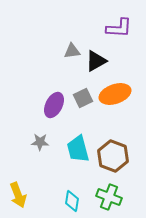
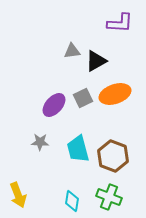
purple L-shape: moved 1 px right, 5 px up
purple ellipse: rotated 15 degrees clockwise
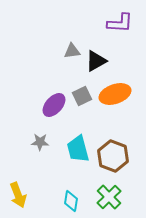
gray square: moved 1 px left, 2 px up
green cross: rotated 25 degrees clockwise
cyan diamond: moved 1 px left
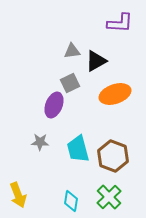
gray square: moved 12 px left, 13 px up
purple ellipse: rotated 20 degrees counterclockwise
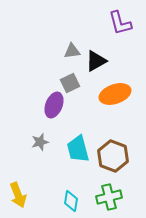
purple L-shape: rotated 72 degrees clockwise
gray star: rotated 18 degrees counterclockwise
green cross: rotated 30 degrees clockwise
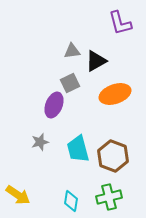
yellow arrow: rotated 35 degrees counterclockwise
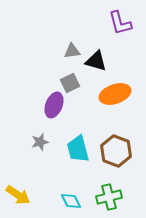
black triangle: rotated 45 degrees clockwise
brown hexagon: moved 3 px right, 5 px up
cyan diamond: rotated 35 degrees counterclockwise
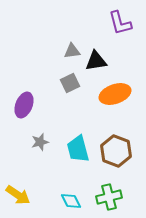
black triangle: rotated 25 degrees counterclockwise
purple ellipse: moved 30 px left
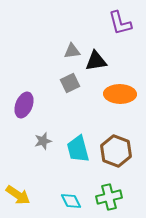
orange ellipse: moved 5 px right; rotated 20 degrees clockwise
gray star: moved 3 px right, 1 px up
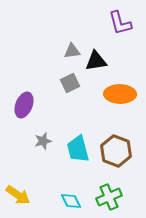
green cross: rotated 10 degrees counterclockwise
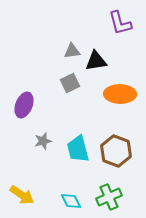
yellow arrow: moved 4 px right
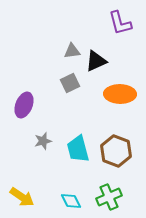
black triangle: rotated 15 degrees counterclockwise
yellow arrow: moved 2 px down
